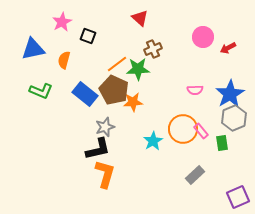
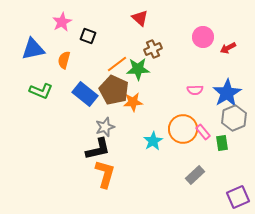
blue star: moved 3 px left, 1 px up
pink rectangle: moved 2 px right, 1 px down
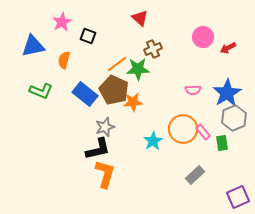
blue triangle: moved 3 px up
pink semicircle: moved 2 px left
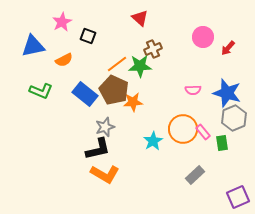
red arrow: rotated 21 degrees counterclockwise
orange semicircle: rotated 132 degrees counterclockwise
green star: moved 2 px right, 3 px up
blue star: rotated 24 degrees counterclockwise
orange L-shape: rotated 104 degrees clockwise
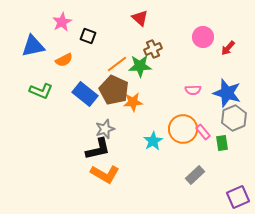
gray star: moved 2 px down
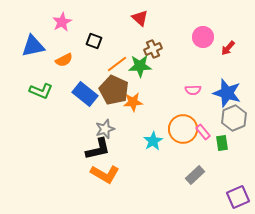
black square: moved 6 px right, 5 px down
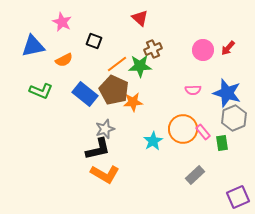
pink star: rotated 18 degrees counterclockwise
pink circle: moved 13 px down
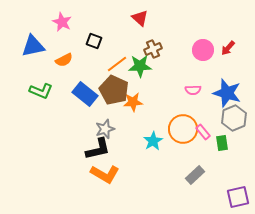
purple square: rotated 10 degrees clockwise
